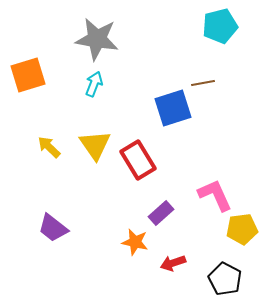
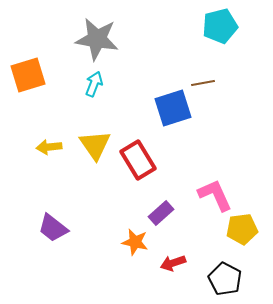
yellow arrow: rotated 50 degrees counterclockwise
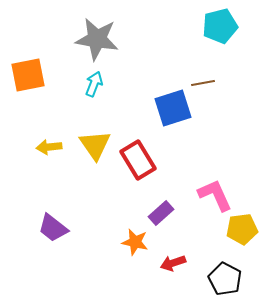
orange square: rotated 6 degrees clockwise
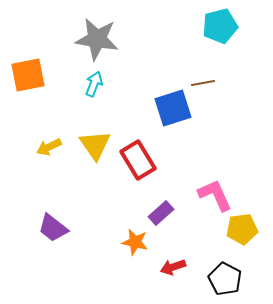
yellow arrow: rotated 20 degrees counterclockwise
red arrow: moved 4 px down
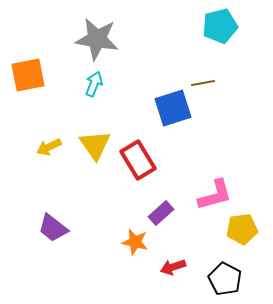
pink L-shape: rotated 99 degrees clockwise
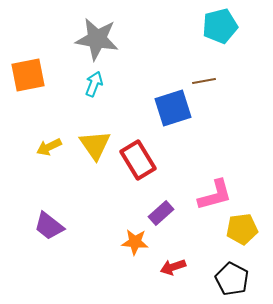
brown line: moved 1 px right, 2 px up
purple trapezoid: moved 4 px left, 2 px up
orange star: rotated 8 degrees counterclockwise
black pentagon: moved 7 px right
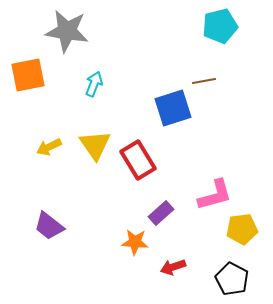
gray star: moved 30 px left, 8 px up
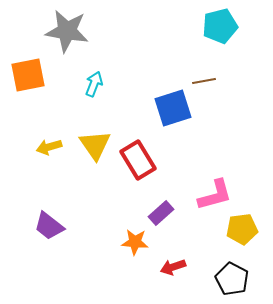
yellow arrow: rotated 10 degrees clockwise
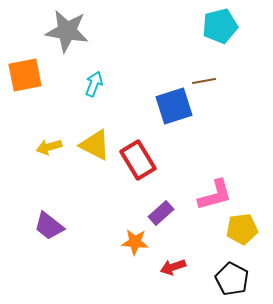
orange square: moved 3 px left
blue square: moved 1 px right, 2 px up
yellow triangle: rotated 28 degrees counterclockwise
